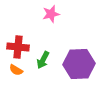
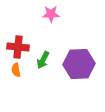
pink star: rotated 12 degrees clockwise
orange semicircle: rotated 48 degrees clockwise
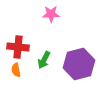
green arrow: moved 1 px right
purple hexagon: rotated 12 degrees counterclockwise
